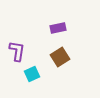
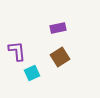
purple L-shape: rotated 15 degrees counterclockwise
cyan square: moved 1 px up
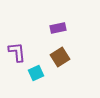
purple L-shape: moved 1 px down
cyan square: moved 4 px right
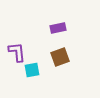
brown square: rotated 12 degrees clockwise
cyan square: moved 4 px left, 3 px up; rotated 14 degrees clockwise
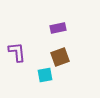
cyan square: moved 13 px right, 5 px down
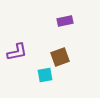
purple rectangle: moved 7 px right, 7 px up
purple L-shape: rotated 85 degrees clockwise
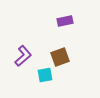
purple L-shape: moved 6 px right, 4 px down; rotated 30 degrees counterclockwise
